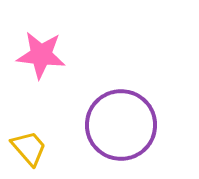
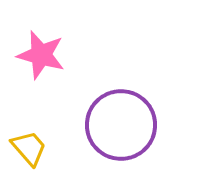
pink star: rotated 9 degrees clockwise
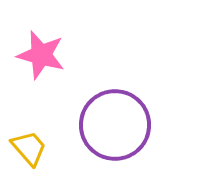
purple circle: moved 6 px left
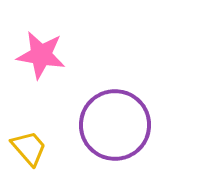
pink star: rotated 6 degrees counterclockwise
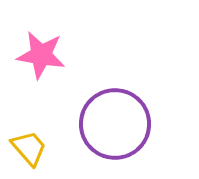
purple circle: moved 1 px up
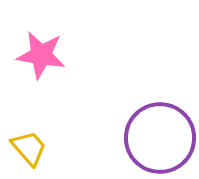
purple circle: moved 45 px right, 14 px down
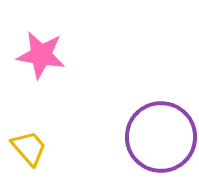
purple circle: moved 1 px right, 1 px up
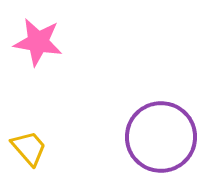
pink star: moved 3 px left, 13 px up
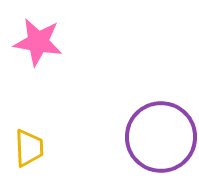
yellow trapezoid: rotated 39 degrees clockwise
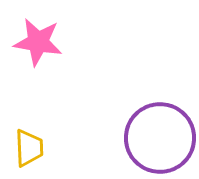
purple circle: moved 1 px left, 1 px down
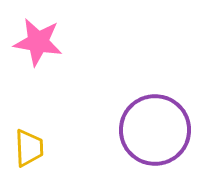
purple circle: moved 5 px left, 8 px up
